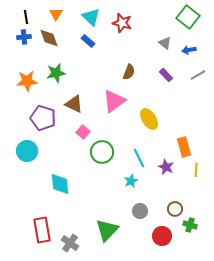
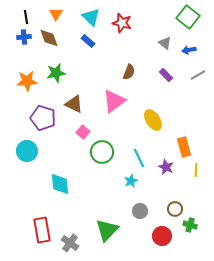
yellow ellipse: moved 4 px right, 1 px down
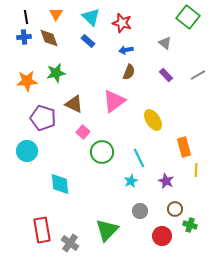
blue arrow: moved 63 px left
purple star: moved 14 px down
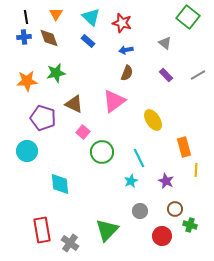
brown semicircle: moved 2 px left, 1 px down
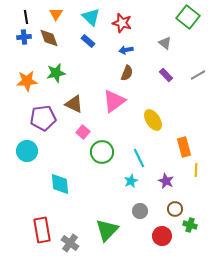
purple pentagon: rotated 25 degrees counterclockwise
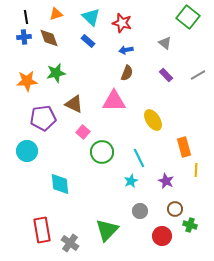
orange triangle: rotated 40 degrees clockwise
pink triangle: rotated 35 degrees clockwise
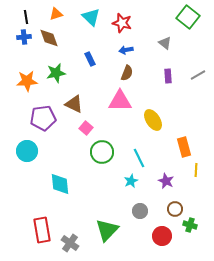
blue rectangle: moved 2 px right, 18 px down; rotated 24 degrees clockwise
purple rectangle: moved 2 px right, 1 px down; rotated 40 degrees clockwise
pink triangle: moved 6 px right
pink square: moved 3 px right, 4 px up
